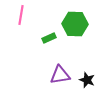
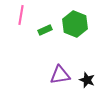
green hexagon: rotated 20 degrees clockwise
green rectangle: moved 4 px left, 8 px up
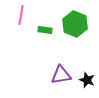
green rectangle: rotated 32 degrees clockwise
purple triangle: moved 1 px right
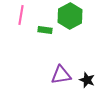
green hexagon: moved 5 px left, 8 px up; rotated 10 degrees clockwise
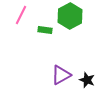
pink line: rotated 18 degrees clockwise
purple triangle: rotated 20 degrees counterclockwise
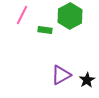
pink line: moved 1 px right
black star: rotated 21 degrees clockwise
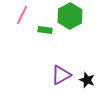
black star: rotated 21 degrees counterclockwise
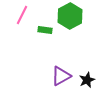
purple triangle: moved 1 px down
black star: rotated 28 degrees clockwise
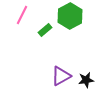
green rectangle: rotated 48 degrees counterclockwise
black star: moved 1 px left; rotated 14 degrees clockwise
